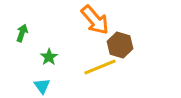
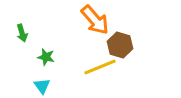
green arrow: rotated 144 degrees clockwise
green star: moved 3 px left; rotated 24 degrees counterclockwise
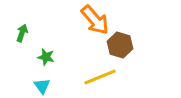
green arrow: rotated 144 degrees counterclockwise
yellow line: moved 10 px down
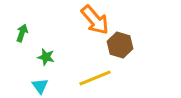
yellow line: moved 5 px left, 1 px down
cyan triangle: moved 2 px left
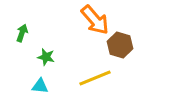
cyan triangle: rotated 48 degrees counterclockwise
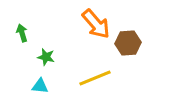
orange arrow: moved 1 px right, 4 px down
green arrow: rotated 36 degrees counterclockwise
brown hexagon: moved 8 px right, 2 px up; rotated 20 degrees counterclockwise
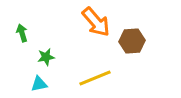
orange arrow: moved 2 px up
brown hexagon: moved 4 px right, 2 px up
green star: rotated 24 degrees counterclockwise
cyan triangle: moved 1 px left, 2 px up; rotated 18 degrees counterclockwise
